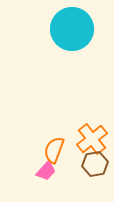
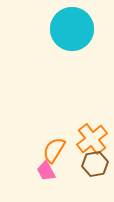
orange semicircle: rotated 12 degrees clockwise
pink trapezoid: rotated 110 degrees clockwise
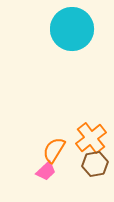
orange cross: moved 1 px left, 1 px up
pink trapezoid: rotated 105 degrees counterclockwise
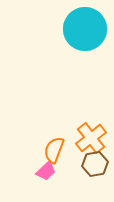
cyan circle: moved 13 px right
orange semicircle: rotated 12 degrees counterclockwise
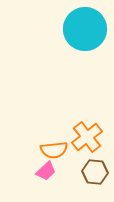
orange cross: moved 4 px left, 1 px up
orange semicircle: rotated 116 degrees counterclockwise
brown hexagon: moved 8 px down; rotated 15 degrees clockwise
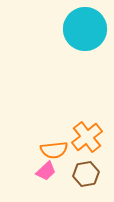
brown hexagon: moved 9 px left, 2 px down; rotated 15 degrees counterclockwise
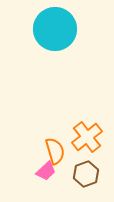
cyan circle: moved 30 px left
orange semicircle: moved 1 px right, 1 px down; rotated 100 degrees counterclockwise
brown hexagon: rotated 10 degrees counterclockwise
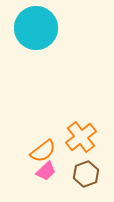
cyan circle: moved 19 px left, 1 px up
orange cross: moved 6 px left
orange semicircle: moved 12 px left; rotated 68 degrees clockwise
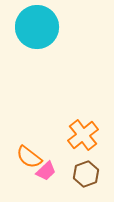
cyan circle: moved 1 px right, 1 px up
orange cross: moved 2 px right, 2 px up
orange semicircle: moved 14 px left, 6 px down; rotated 76 degrees clockwise
